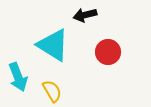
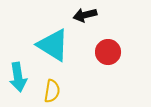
cyan arrow: rotated 12 degrees clockwise
yellow semicircle: rotated 40 degrees clockwise
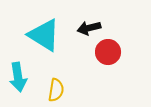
black arrow: moved 4 px right, 13 px down
cyan triangle: moved 9 px left, 10 px up
yellow semicircle: moved 4 px right, 1 px up
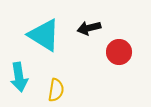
red circle: moved 11 px right
cyan arrow: moved 1 px right
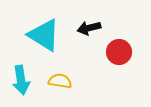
cyan arrow: moved 2 px right, 3 px down
yellow semicircle: moved 4 px right, 9 px up; rotated 90 degrees counterclockwise
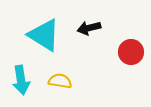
red circle: moved 12 px right
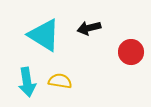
cyan arrow: moved 6 px right, 2 px down
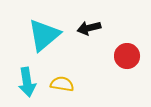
cyan triangle: rotated 48 degrees clockwise
red circle: moved 4 px left, 4 px down
yellow semicircle: moved 2 px right, 3 px down
